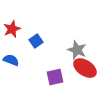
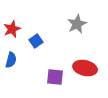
gray star: moved 26 px up; rotated 24 degrees clockwise
blue semicircle: rotated 84 degrees clockwise
red ellipse: rotated 20 degrees counterclockwise
purple square: rotated 18 degrees clockwise
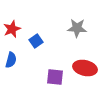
gray star: moved 4 px down; rotated 30 degrees clockwise
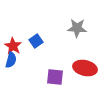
red star: moved 1 px right, 17 px down; rotated 18 degrees counterclockwise
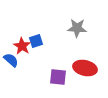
blue square: rotated 16 degrees clockwise
red star: moved 9 px right
blue semicircle: rotated 63 degrees counterclockwise
purple square: moved 3 px right
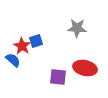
blue semicircle: moved 2 px right
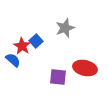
gray star: moved 12 px left; rotated 24 degrees counterclockwise
blue square: rotated 24 degrees counterclockwise
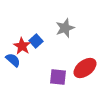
red ellipse: rotated 50 degrees counterclockwise
